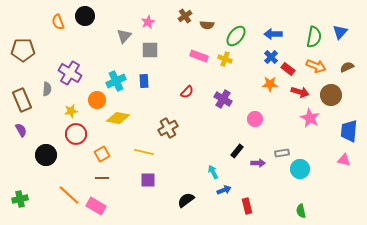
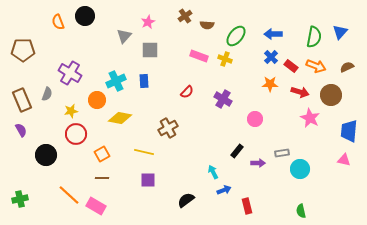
red rectangle at (288, 69): moved 3 px right, 3 px up
gray semicircle at (47, 89): moved 5 px down; rotated 16 degrees clockwise
yellow diamond at (118, 118): moved 2 px right
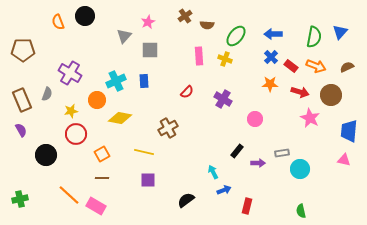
pink rectangle at (199, 56): rotated 66 degrees clockwise
red rectangle at (247, 206): rotated 28 degrees clockwise
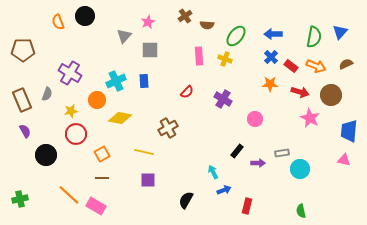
brown semicircle at (347, 67): moved 1 px left, 3 px up
purple semicircle at (21, 130): moved 4 px right, 1 px down
black semicircle at (186, 200): rotated 24 degrees counterclockwise
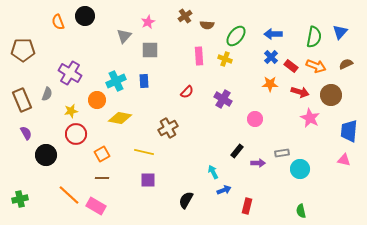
purple semicircle at (25, 131): moved 1 px right, 2 px down
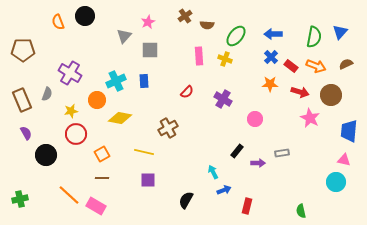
cyan circle at (300, 169): moved 36 px right, 13 px down
